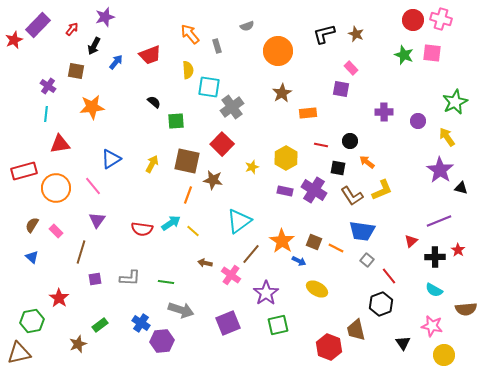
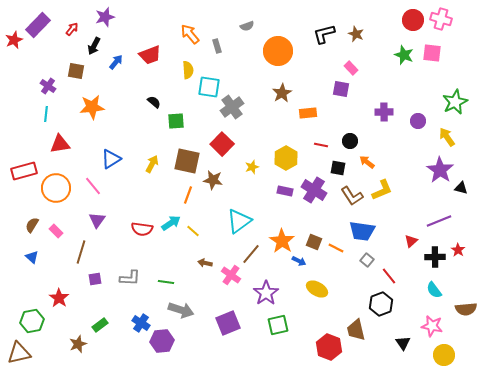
cyan semicircle at (434, 290): rotated 24 degrees clockwise
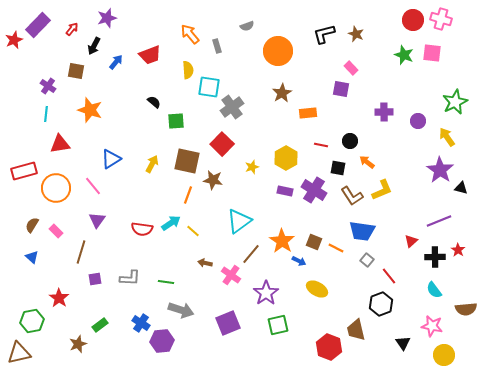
purple star at (105, 17): moved 2 px right, 1 px down
orange star at (92, 107): moved 2 px left, 3 px down; rotated 25 degrees clockwise
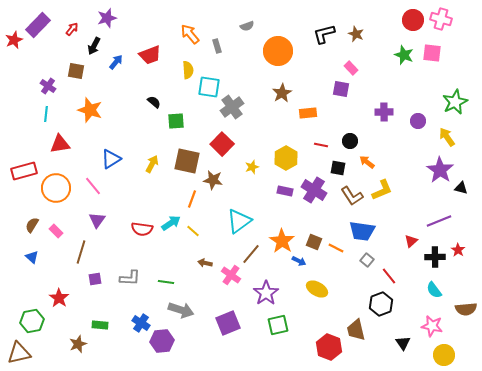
orange line at (188, 195): moved 4 px right, 4 px down
green rectangle at (100, 325): rotated 42 degrees clockwise
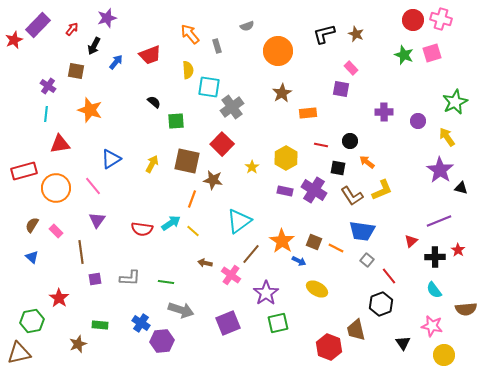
pink square at (432, 53): rotated 24 degrees counterclockwise
yellow star at (252, 167): rotated 16 degrees counterclockwise
brown line at (81, 252): rotated 25 degrees counterclockwise
green square at (278, 325): moved 2 px up
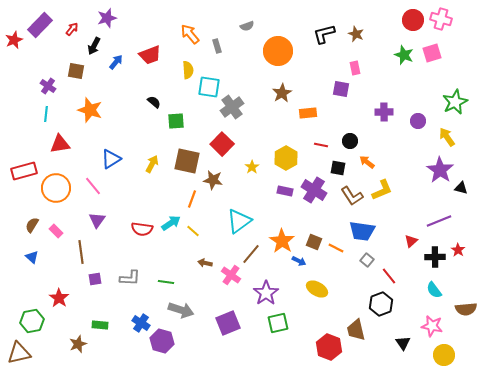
purple rectangle at (38, 25): moved 2 px right
pink rectangle at (351, 68): moved 4 px right; rotated 32 degrees clockwise
purple hexagon at (162, 341): rotated 20 degrees clockwise
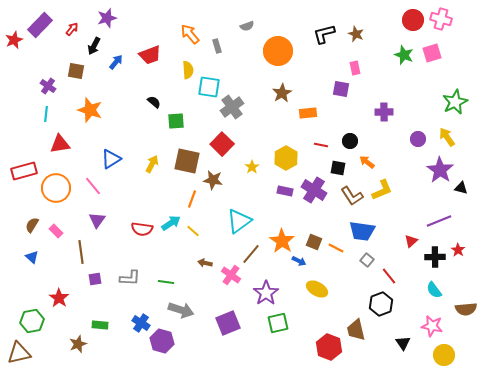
purple circle at (418, 121): moved 18 px down
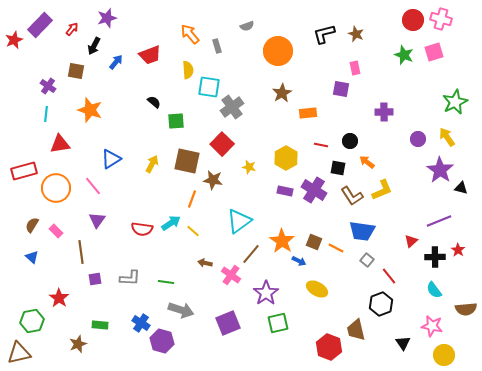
pink square at (432, 53): moved 2 px right, 1 px up
yellow star at (252, 167): moved 3 px left; rotated 24 degrees counterclockwise
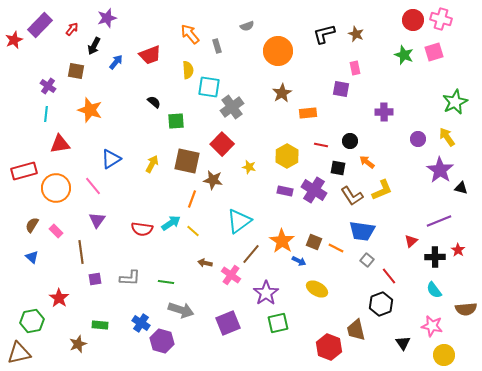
yellow hexagon at (286, 158): moved 1 px right, 2 px up
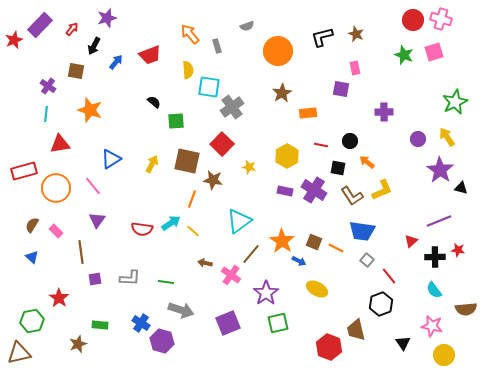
black L-shape at (324, 34): moved 2 px left, 3 px down
red star at (458, 250): rotated 24 degrees counterclockwise
